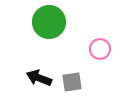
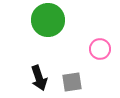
green circle: moved 1 px left, 2 px up
black arrow: rotated 130 degrees counterclockwise
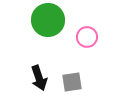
pink circle: moved 13 px left, 12 px up
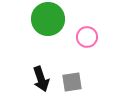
green circle: moved 1 px up
black arrow: moved 2 px right, 1 px down
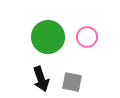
green circle: moved 18 px down
gray square: rotated 20 degrees clockwise
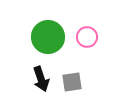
gray square: rotated 20 degrees counterclockwise
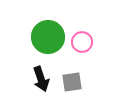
pink circle: moved 5 px left, 5 px down
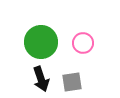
green circle: moved 7 px left, 5 px down
pink circle: moved 1 px right, 1 px down
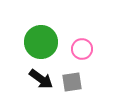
pink circle: moved 1 px left, 6 px down
black arrow: rotated 35 degrees counterclockwise
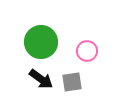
pink circle: moved 5 px right, 2 px down
